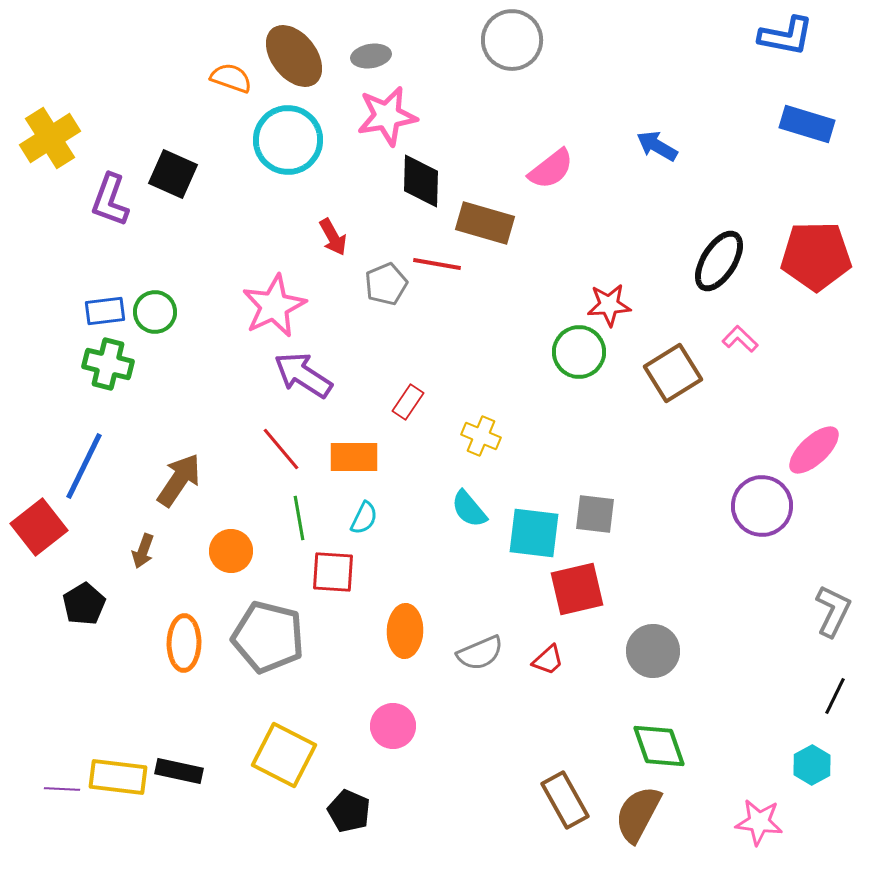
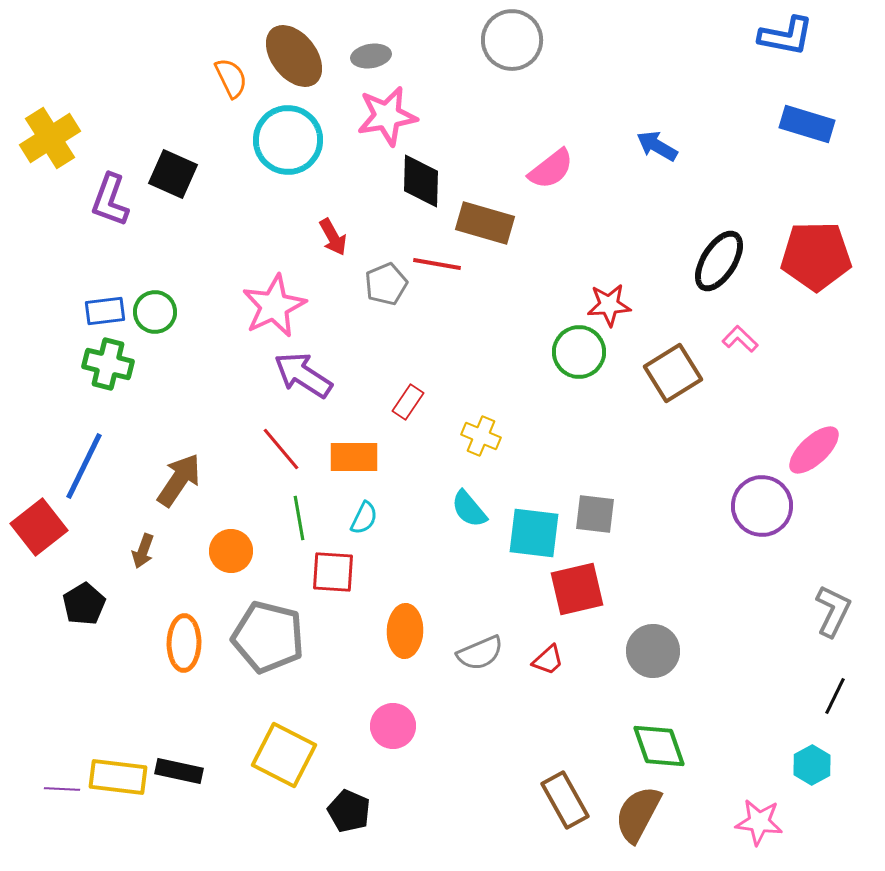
orange semicircle at (231, 78): rotated 45 degrees clockwise
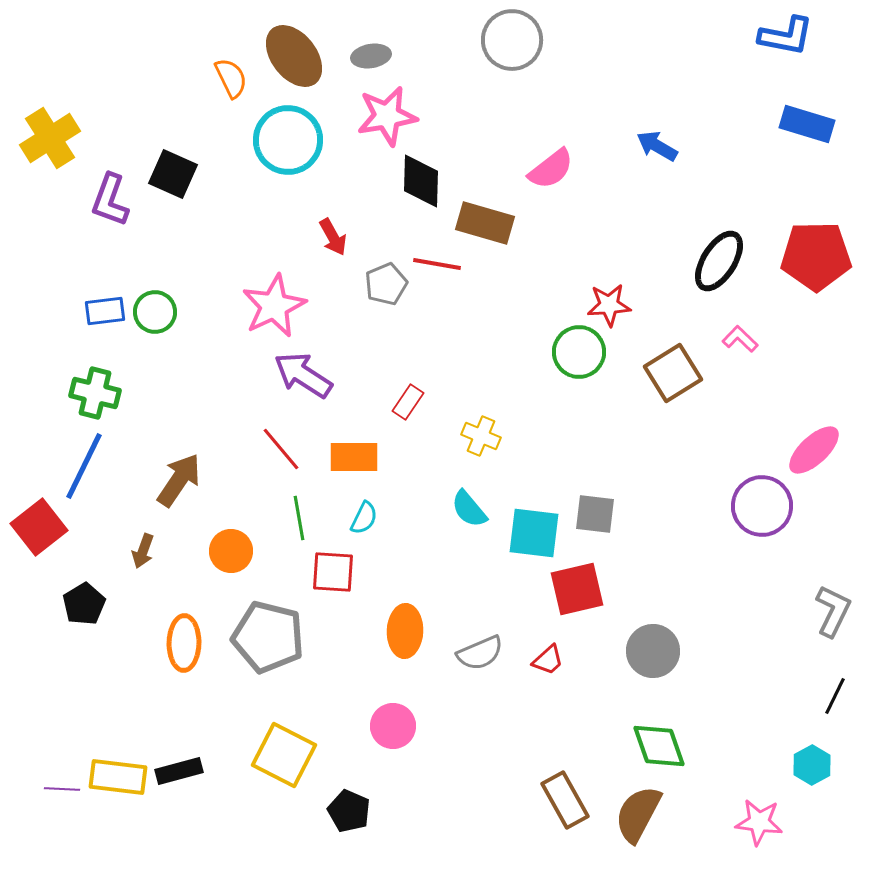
green cross at (108, 364): moved 13 px left, 29 px down
black rectangle at (179, 771): rotated 27 degrees counterclockwise
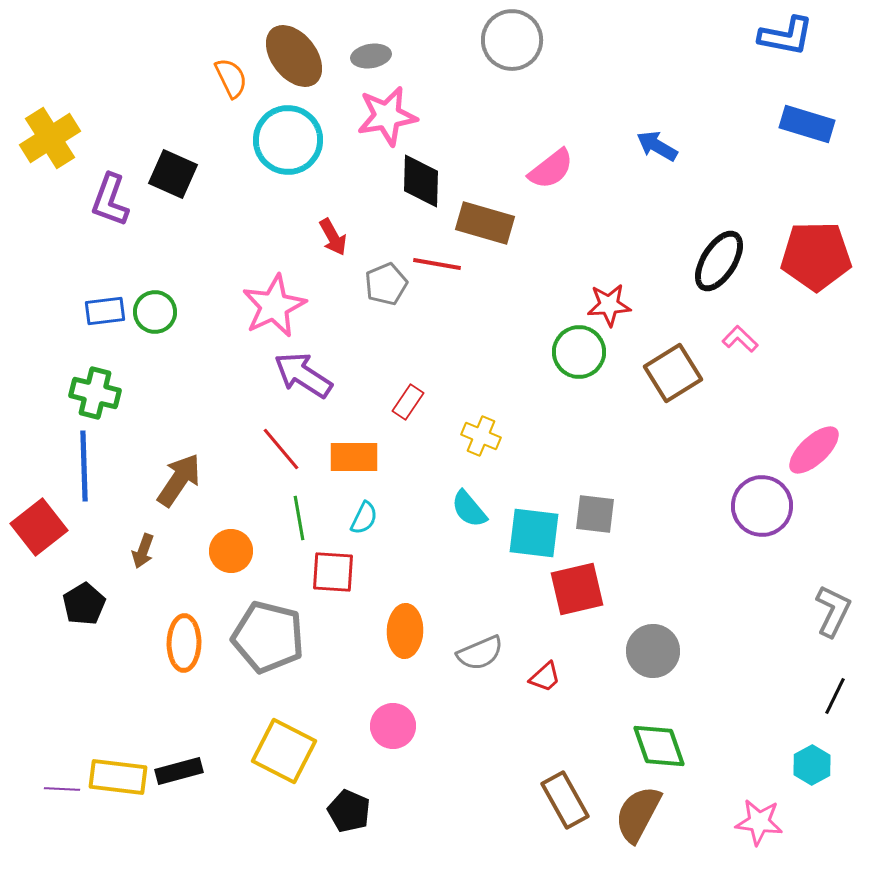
blue line at (84, 466): rotated 28 degrees counterclockwise
red trapezoid at (548, 660): moved 3 px left, 17 px down
yellow square at (284, 755): moved 4 px up
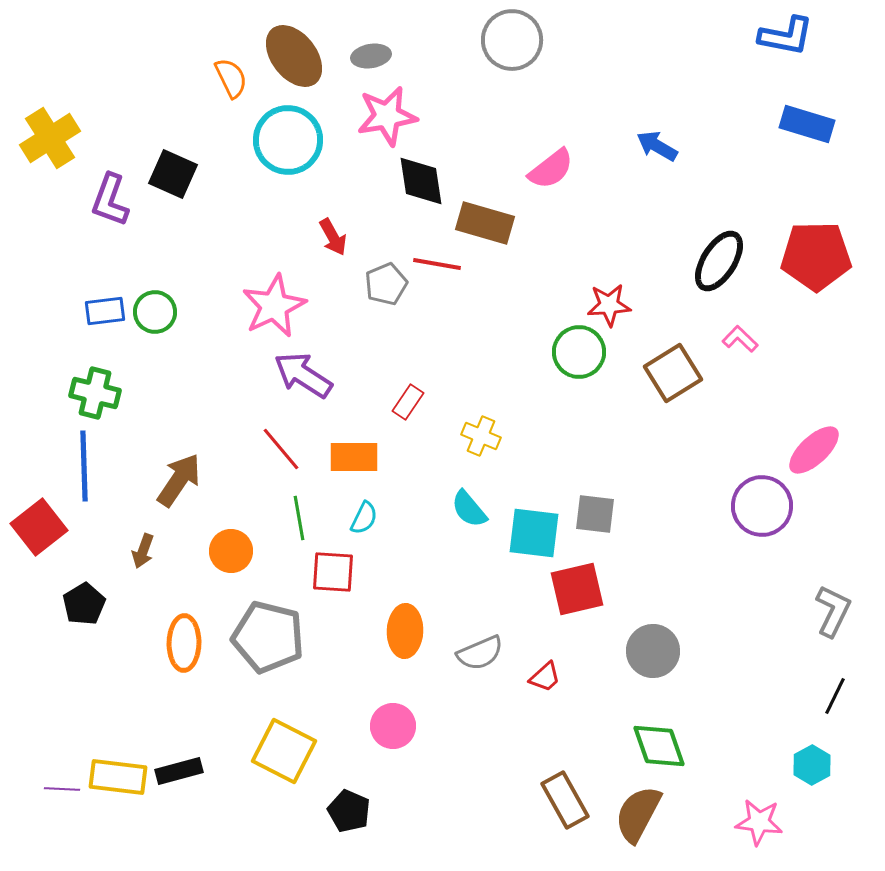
black diamond at (421, 181): rotated 10 degrees counterclockwise
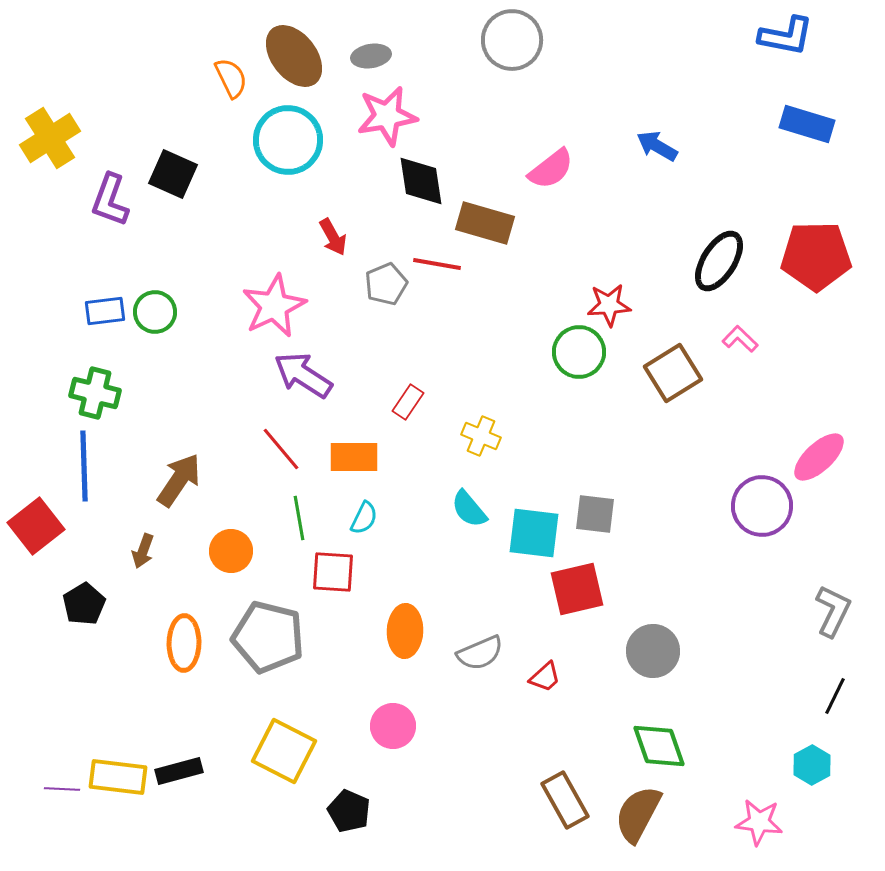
pink ellipse at (814, 450): moved 5 px right, 7 px down
red square at (39, 527): moved 3 px left, 1 px up
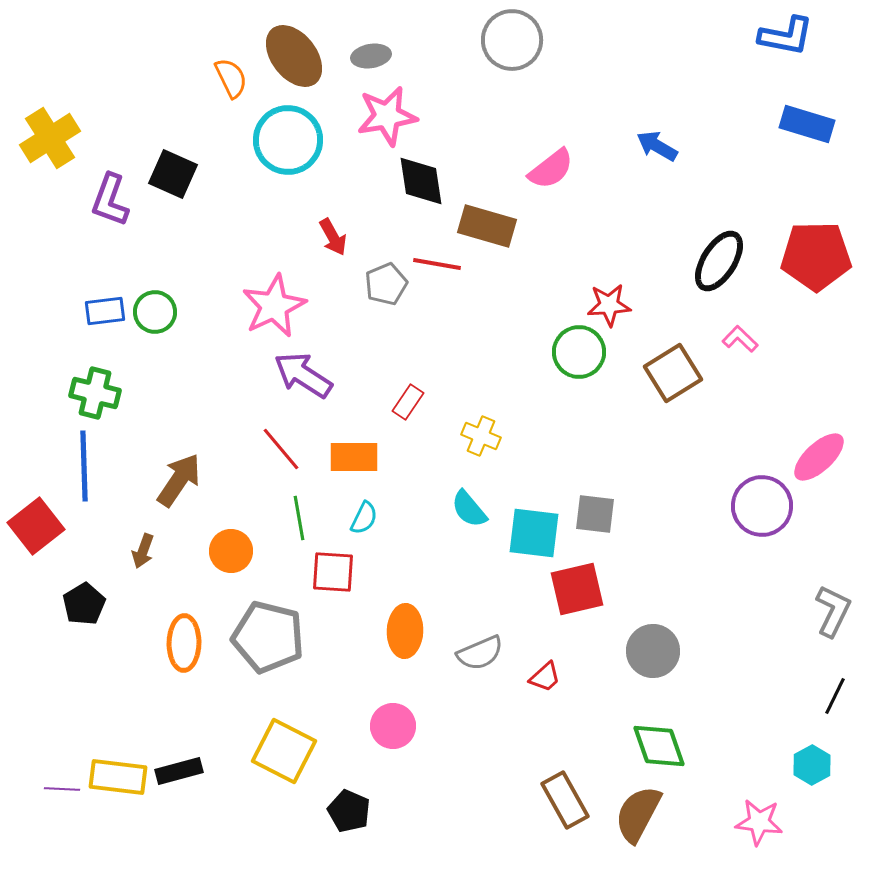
brown rectangle at (485, 223): moved 2 px right, 3 px down
